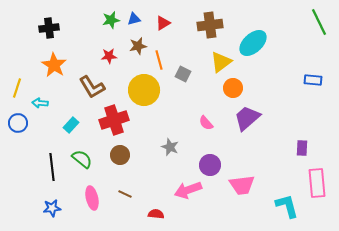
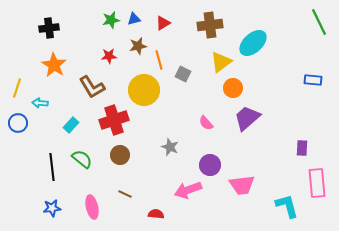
pink ellipse: moved 9 px down
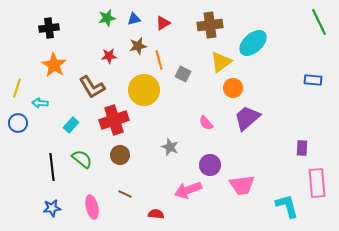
green star: moved 4 px left, 2 px up
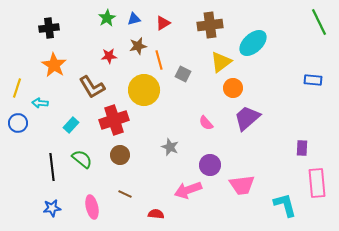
green star: rotated 18 degrees counterclockwise
cyan L-shape: moved 2 px left, 1 px up
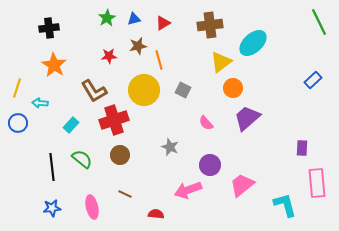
gray square: moved 16 px down
blue rectangle: rotated 48 degrees counterclockwise
brown L-shape: moved 2 px right, 4 px down
pink trapezoid: rotated 148 degrees clockwise
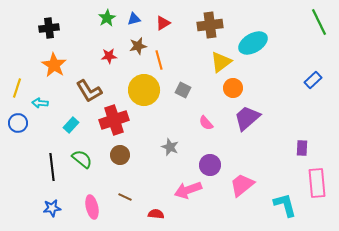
cyan ellipse: rotated 12 degrees clockwise
brown L-shape: moved 5 px left
brown line: moved 3 px down
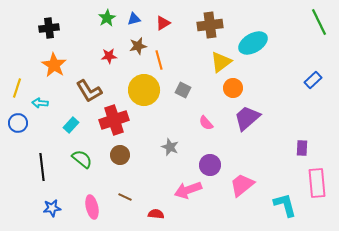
black line: moved 10 px left
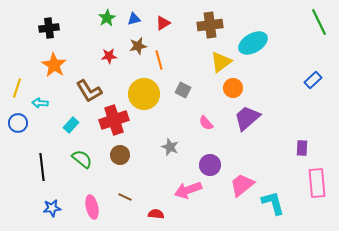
yellow circle: moved 4 px down
cyan L-shape: moved 12 px left, 2 px up
